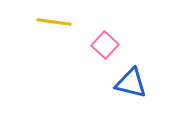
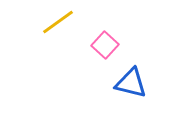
yellow line: moved 4 px right; rotated 44 degrees counterclockwise
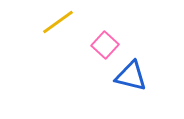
blue triangle: moved 7 px up
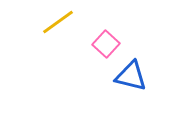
pink square: moved 1 px right, 1 px up
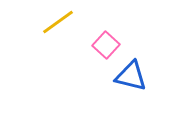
pink square: moved 1 px down
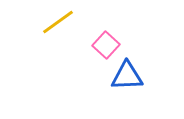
blue triangle: moved 4 px left; rotated 16 degrees counterclockwise
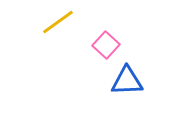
blue triangle: moved 5 px down
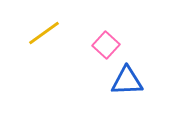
yellow line: moved 14 px left, 11 px down
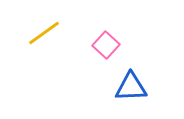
blue triangle: moved 4 px right, 6 px down
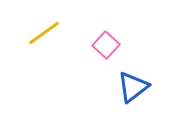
blue triangle: moved 2 px right; rotated 36 degrees counterclockwise
